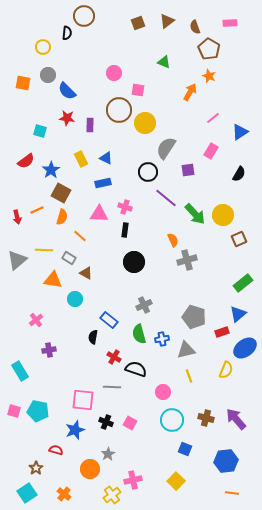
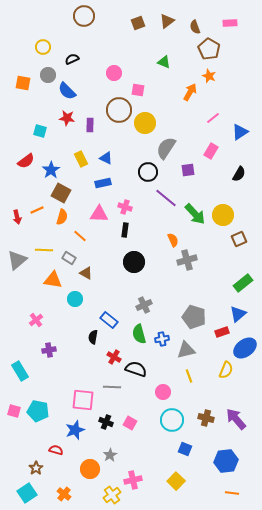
black semicircle at (67, 33): moved 5 px right, 26 px down; rotated 120 degrees counterclockwise
gray star at (108, 454): moved 2 px right, 1 px down
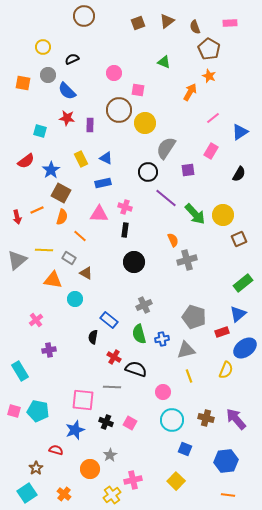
orange line at (232, 493): moved 4 px left, 2 px down
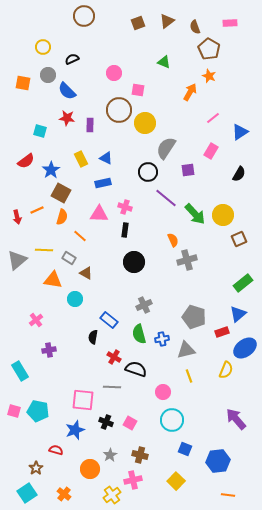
brown cross at (206, 418): moved 66 px left, 37 px down
blue hexagon at (226, 461): moved 8 px left
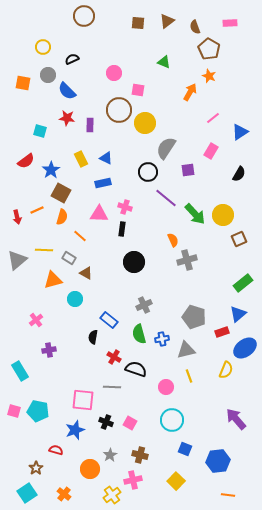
brown square at (138, 23): rotated 24 degrees clockwise
black rectangle at (125, 230): moved 3 px left, 1 px up
orange triangle at (53, 280): rotated 24 degrees counterclockwise
pink circle at (163, 392): moved 3 px right, 5 px up
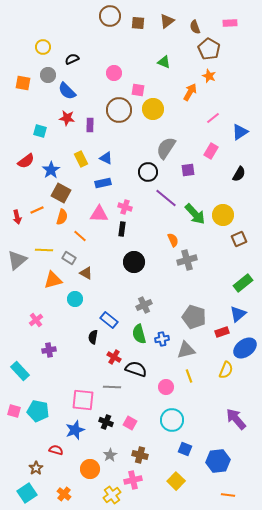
brown circle at (84, 16): moved 26 px right
yellow circle at (145, 123): moved 8 px right, 14 px up
cyan rectangle at (20, 371): rotated 12 degrees counterclockwise
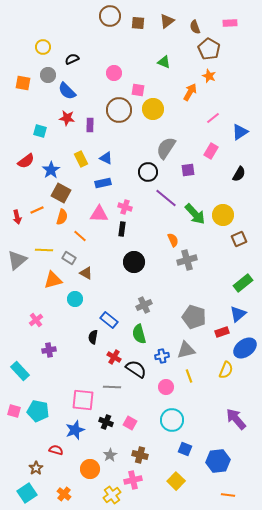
blue cross at (162, 339): moved 17 px down
black semicircle at (136, 369): rotated 15 degrees clockwise
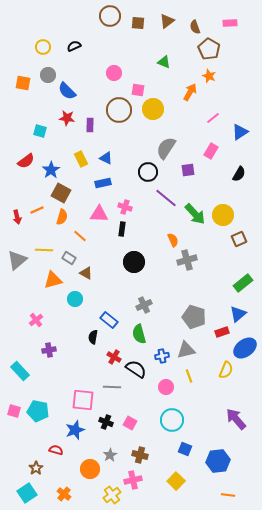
black semicircle at (72, 59): moved 2 px right, 13 px up
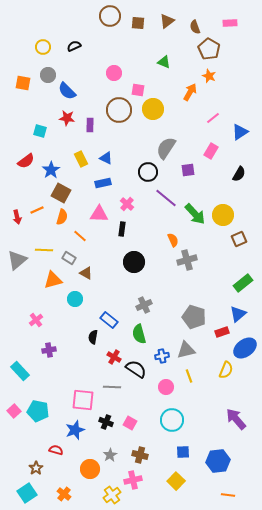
pink cross at (125, 207): moved 2 px right, 3 px up; rotated 24 degrees clockwise
pink square at (14, 411): rotated 32 degrees clockwise
blue square at (185, 449): moved 2 px left, 3 px down; rotated 24 degrees counterclockwise
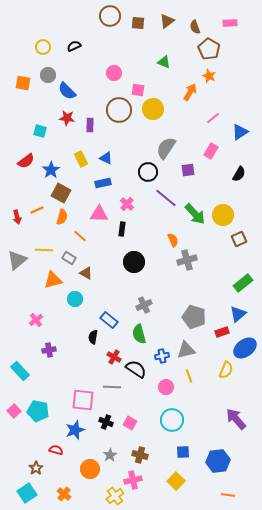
yellow cross at (112, 495): moved 3 px right, 1 px down
